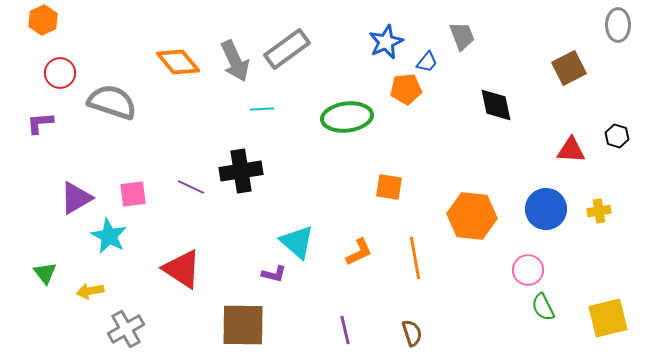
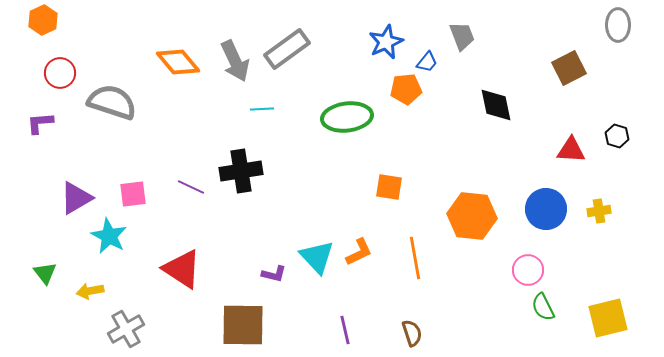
cyan triangle at (297, 242): moved 20 px right, 15 px down; rotated 6 degrees clockwise
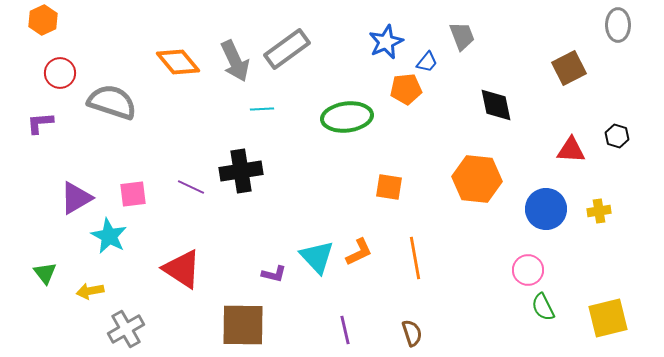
orange hexagon at (472, 216): moved 5 px right, 37 px up
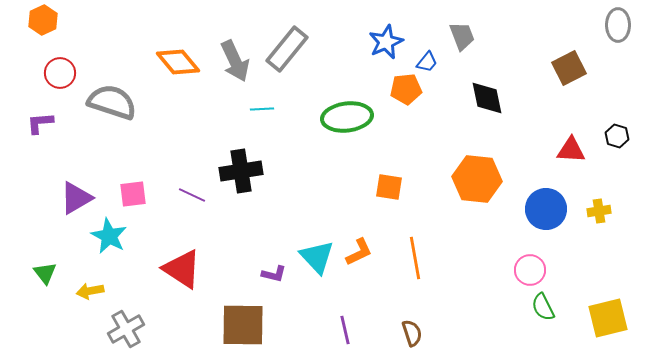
gray rectangle at (287, 49): rotated 15 degrees counterclockwise
black diamond at (496, 105): moved 9 px left, 7 px up
purple line at (191, 187): moved 1 px right, 8 px down
pink circle at (528, 270): moved 2 px right
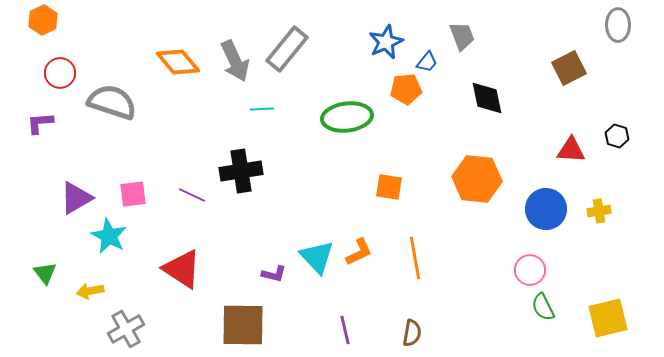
brown semicircle at (412, 333): rotated 28 degrees clockwise
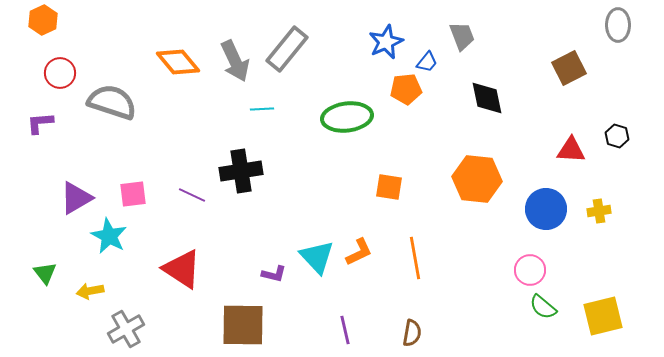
green semicircle at (543, 307): rotated 24 degrees counterclockwise
yellow square at (608, 318): moved 5 px left, 2 px up
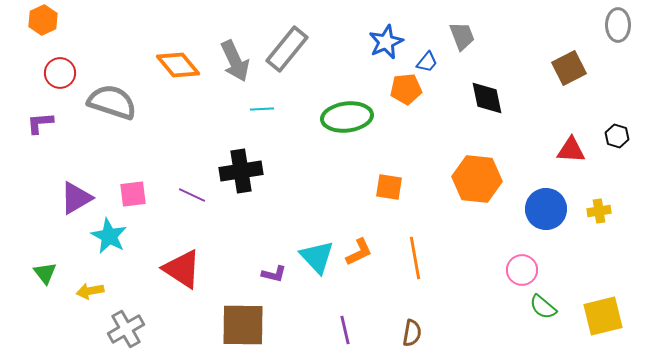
orange diamond at (178, 62): moved 3 px down
pink circle at (530, 270): moved 8 px left
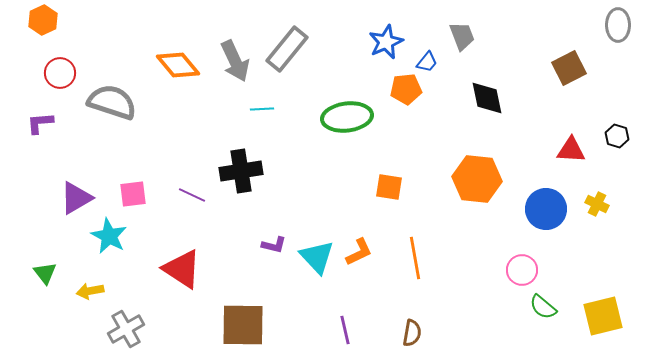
yellow cross at (599, 211): moved 2 px left, 7 px up; rotated 35 degrees clockwise
purple L-shape at (274, 274): moved 29 px up
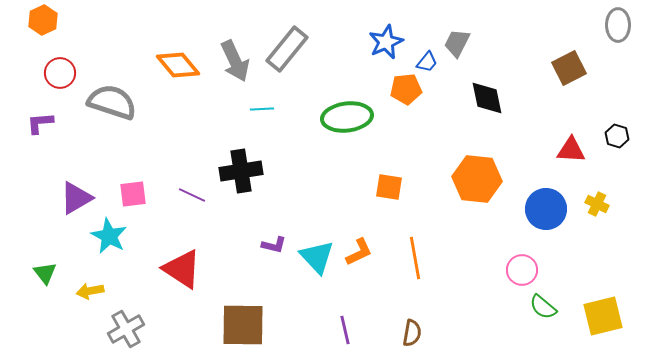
gray trapezoid at (462, 36): moved 5 px left, 7 px down; rotated 132 degrees counterclockwise
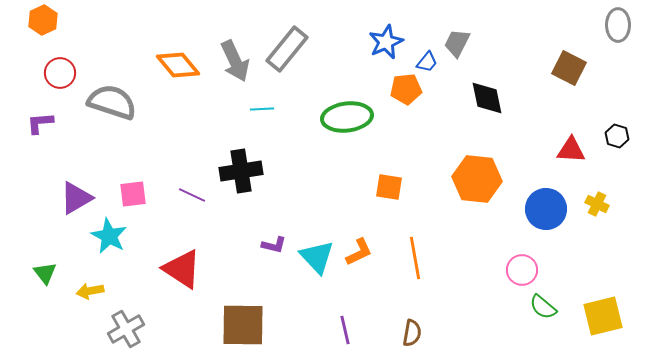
brown square at (569, 68): rotated 36 degrees counterclockwise
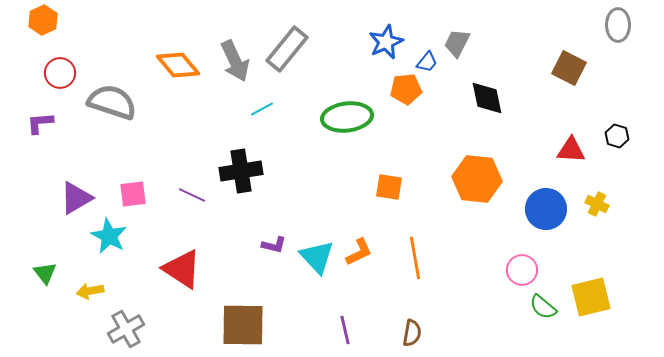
cyan line at (262, 109): rotated 25 degrees counterclockwise
yellow square at (603, 316): moved 12 px left, 19 px up
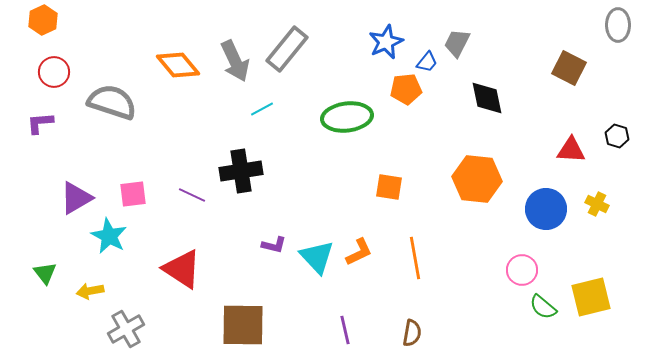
red circle at (60, 73): moved 6 px left, 1 px up
